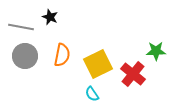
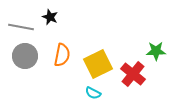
cyan semicircle: moved 1 px right, 1 px up; rotated 28 degrees counterclockwise
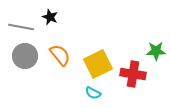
orange semicircle: moved 2 px left; rotated 50 degrees counterclockwise
red cross: rotated 30 degrees counterclockwise
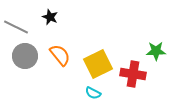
gray line: moved 5 px left; rotated 15 degrees clockwise
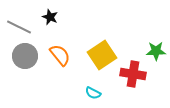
gray line: moved 3 px right
yellow square: moved 4 px right, 9 px up; rotated 8 degrees counterclockwise
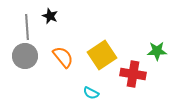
black star: moved 1 px up
gray line: moved 8 px right; rotated 60 degrees clockwise
green star: moved 1 px right
orange semicircle: moved 3 px right, 2 px down
cyan semicircle: moved 2 px left
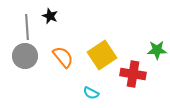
green star: moved 1 px up
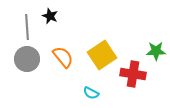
green star: moved 1 px left, 1 px down
gray circle: moved 2 px right, 3 px down
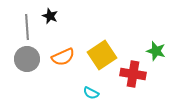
green star: rotated 18 degrees clockwise
orange semicircle: rotated 105 degrees clockwise
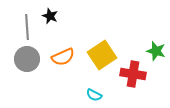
cyan semicircle: moved 3 px right, 2 px down
